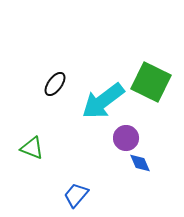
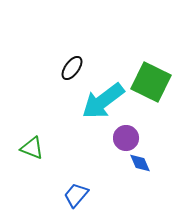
black ellipse: moved 17 px right, 16 px up
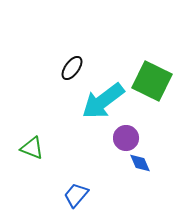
green square: moved 1 px right, 1 px up
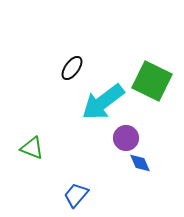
cyan arrow: moved 1 px down
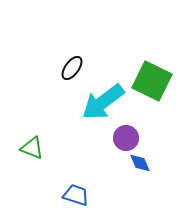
blue trapezoid: rotated 68 degrees clockwise
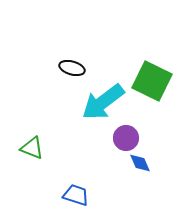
black ellipse: rotated 70 degrees clockwise
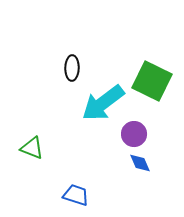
black ellipse: rotated 75 degrees clockwise
cyan arrow: moved 1 px down
purple circle: moved 8 px right, 4 px up
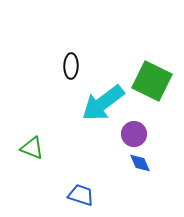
black ellipse: moved 1 px left, 2 px up
blue trapezoid: moved 5 px right
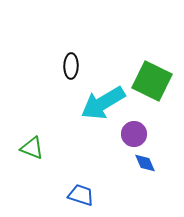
cyan arrow: rotated 6 degrees clockwise
blue diamond: moved 5 px right
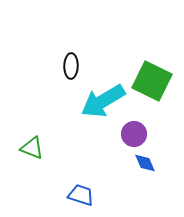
cyan arrow: moved 2 px up
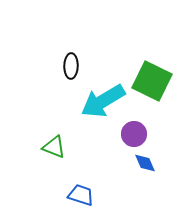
green triangle: moved 22 px right, 1 px up
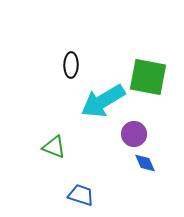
black ellipse: moved 1 px up
green square: moved 4 px left, 4 px up; rotated 15 degrees counterclockwise
